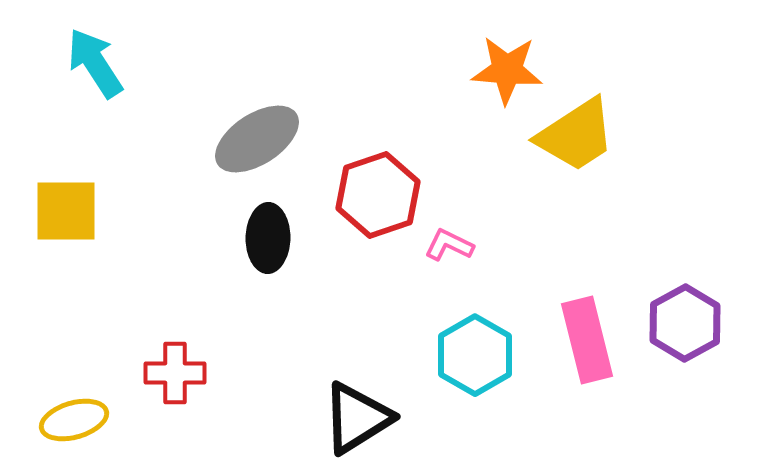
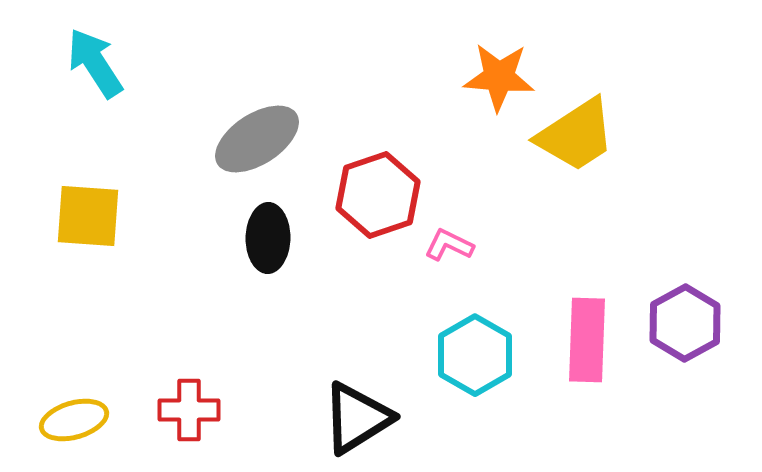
orange star: moved 8 px left, 7 px down
yellow square: moved 22 px right, 5 px down; rotated 4 degrees clockwise
pink rectangle: rotated 16 degrees clockwise
red cross: moved 14 px right, 37 px down
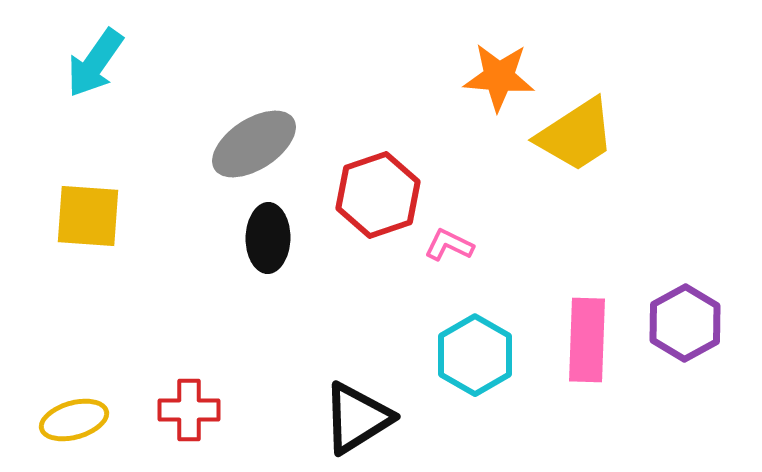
cyan arrow: rotated 112 degrees counterclockwise
gray ellipse: moved 3 px left, 5 px down
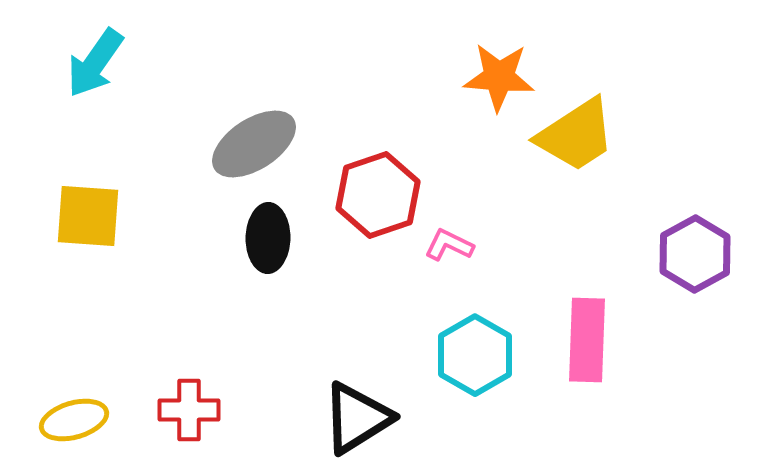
purple hexagon: moved 10 px right, 69 px up
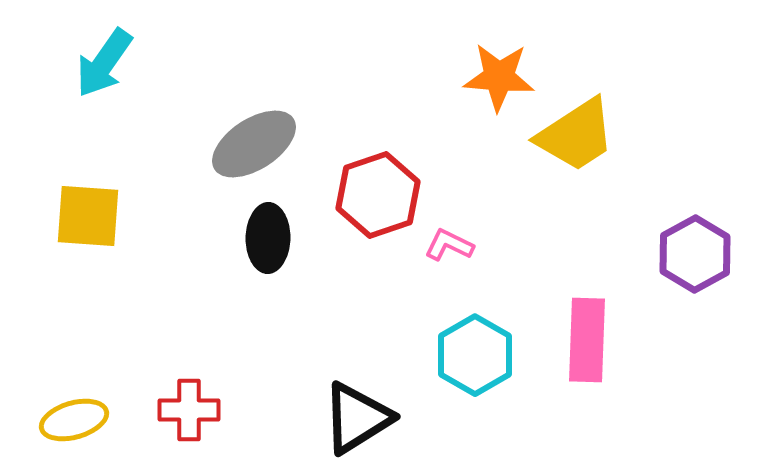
cyan arrow: moved 9 px right
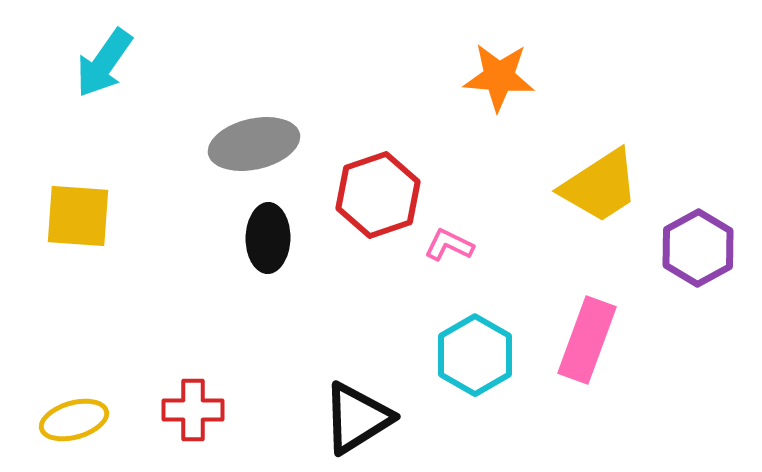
yellow trapezoid: moved 24 px right, 51 px down
gray ellipse: rotated 20 degrees clockwise
yellow square: moved 10 px left
purple hexagon: moved 3 px right, 6 px up
pink rectangle: rotated 18 degrees clockwise
red cross: moved 4 px right
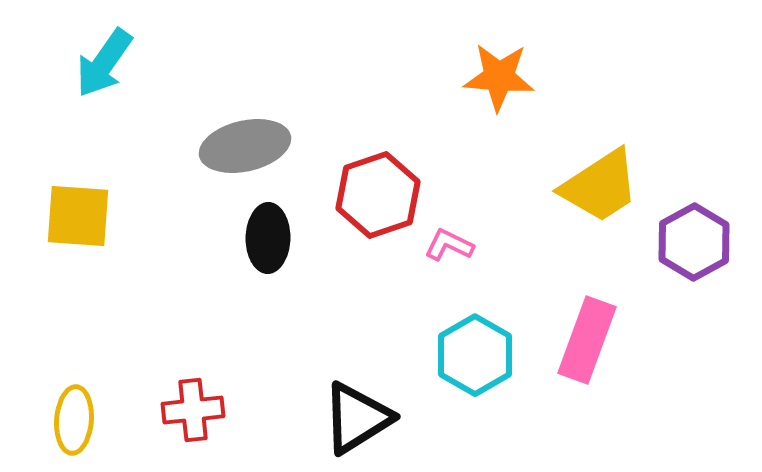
gray ellipse: moved 9 px left, 2 px down
purple hexagon: moved 4 px left, 6 px up
red cross: rotated 6 degrees counterclockwise
yellow ellipse: rotated 70 degrees counterclockwise
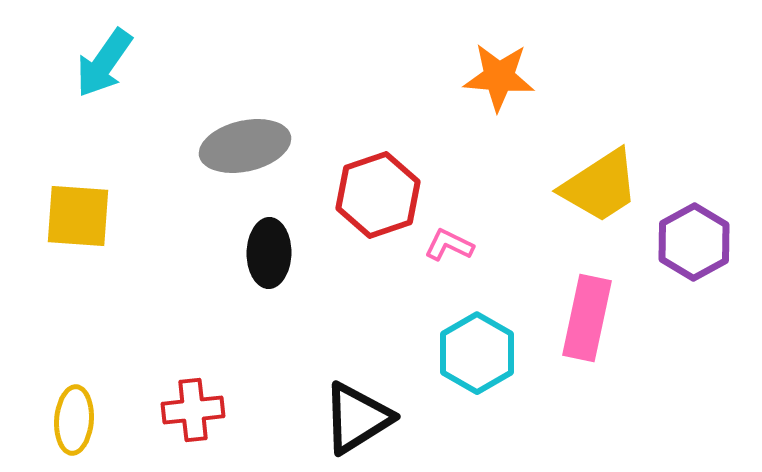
black ellipse: moved 1 px right, 15 px down
pink rectangle: moved 22 px up; rotated 8 degrees counterclockwise
cyan hexagon: moved 2 px right, 2 px up
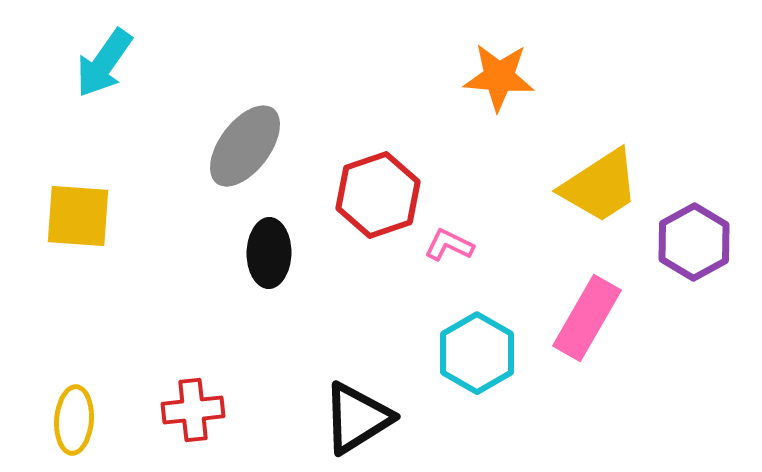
gray ellipse: rotated 40 degrees counterclockwise
pink rectangle: rotated 18 degrees clockwise
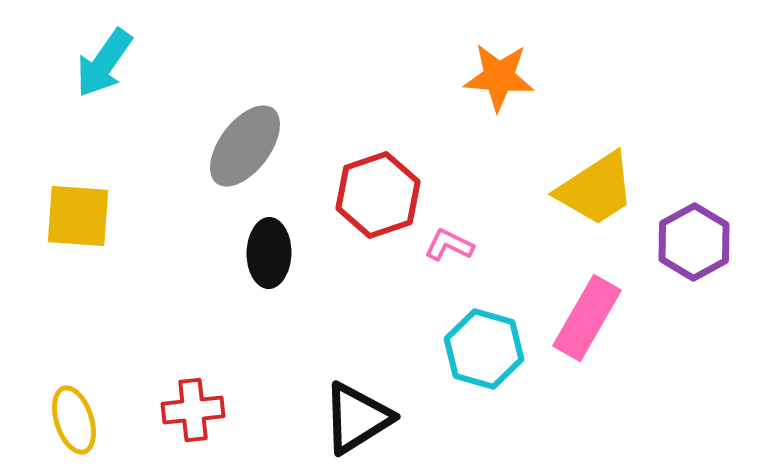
yellow trapezoid: moved 4 px left, 3 px down
cyan hexagon: moved 7 px right, 4 px up; rotated 14 degrees counterclockwise
yellow ellipse: rotated 22 degrees counterclockwise
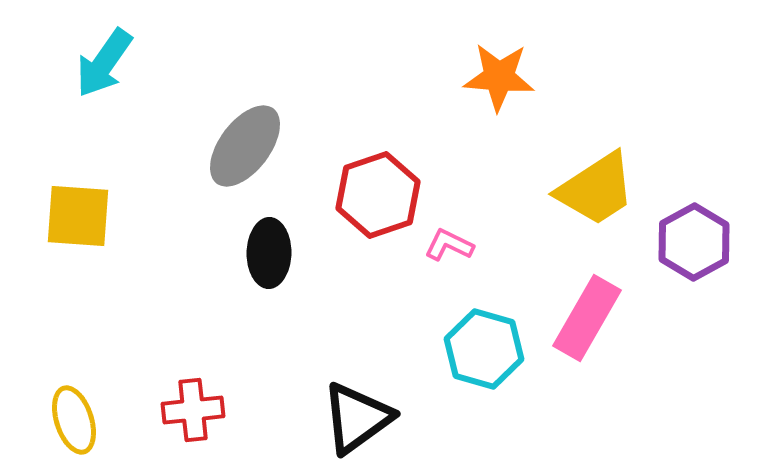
black triangle: rotated 4 degrees counterclockwise
